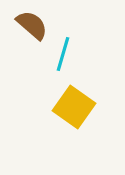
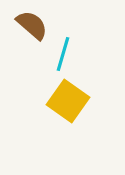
yellow square: moved 6 px left, 6 px up
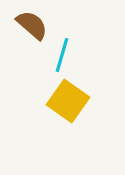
cyan line: moved 1 px left, 1 px down
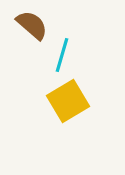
yellow square: rotated 24 degrees clockwise
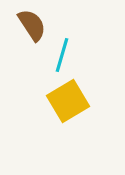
brown semicircle: rotated 16 degrees clockwise
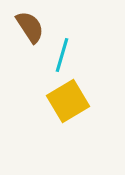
brown semicircle: moved 2 px left, 2 px down
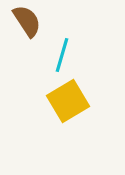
brown semicircle: moved 3 px left, 6 px up
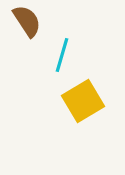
yellow square: moved 15 px right
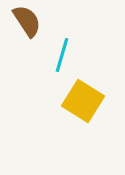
yellow square: rotated 27 degrees counterclockwise
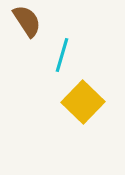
yellow square: moved 1 px down; rotated 12 degrees clockwise
